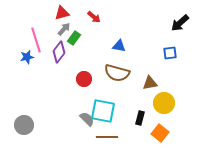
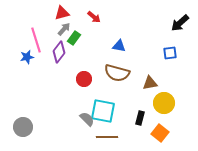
gray circle: moved 1 px left, 2 px down
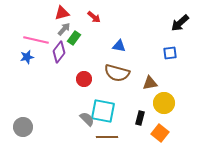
pink line: rotated 60 degrees counterclockwise
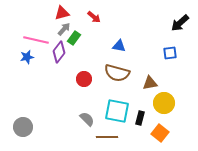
cyan square: moved 14 px right
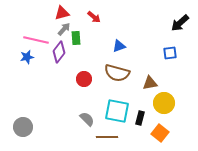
green rectangle: moved 2 px right; rotated 40 degrees counterclockwise
blue triangle: rotated 32 degrees counterclockwise
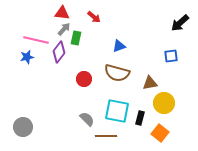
red triangle: rotated 21 degrees clockwise
green rectangle: rotated 16 degrees clockwise
blue square: moved 1 px right, 3 px down
brown line: moved 1 px left, 1 px up
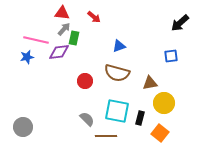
green rectangle: moved 2 px left
purple diamond: rotated 45 degrees clockwise
red circle: moved 1 px right, 2 px down
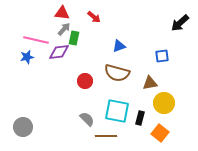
blue square: moved 9 px left
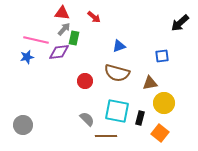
gray circle: moved 2 px up
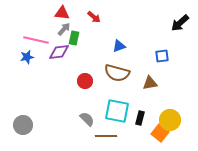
yellow circle: moved 6 px right, 17 px down
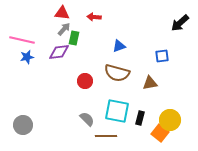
red arrow: rotated 144 degrees clockwise
pink line: moved 14 px left
